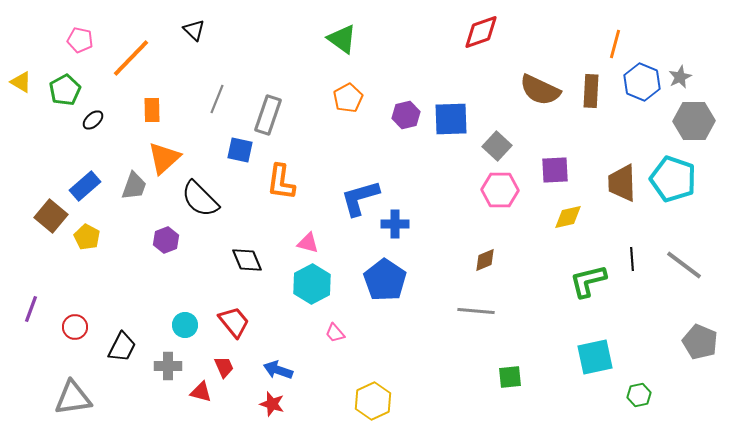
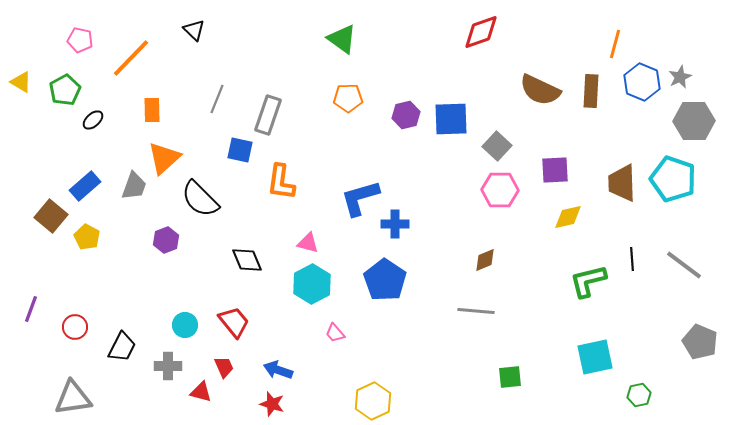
orange pentagon at (348, 98): rotated 28 degrees clockwise
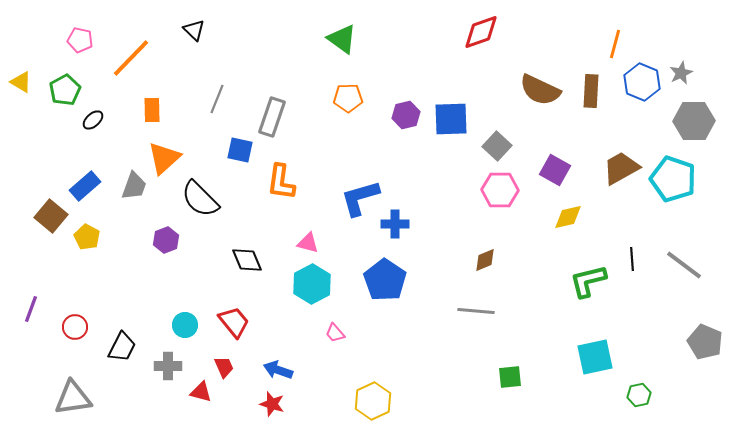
gray star at (680, 77): moved 1 px right, 4 px up
gray rectangle at (268, 115): moved 4 px right, 2 px down
purple square at (555, 170): rotated 32 degrees clockwise
brown trapezoid at (622, 183): moved 1 px left, 15 px up; rotated 63 degrees clockwise
gray pentagon at (700, 342): moved 5 px right
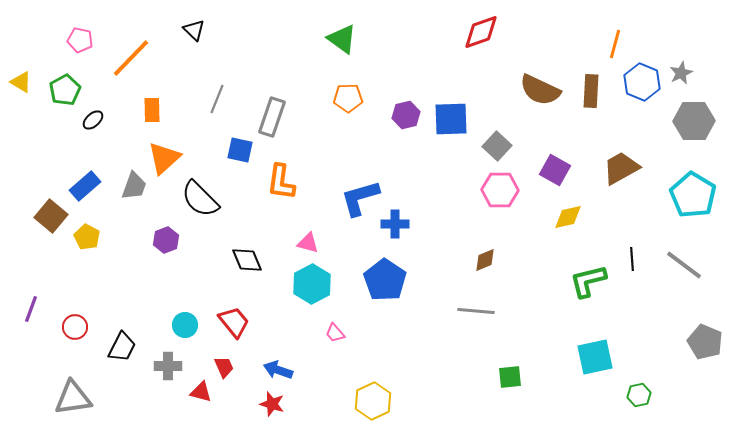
cyan pentagon at (673, 179): moved 20 px right, 16 px down; rotated 12 degrees clockwise
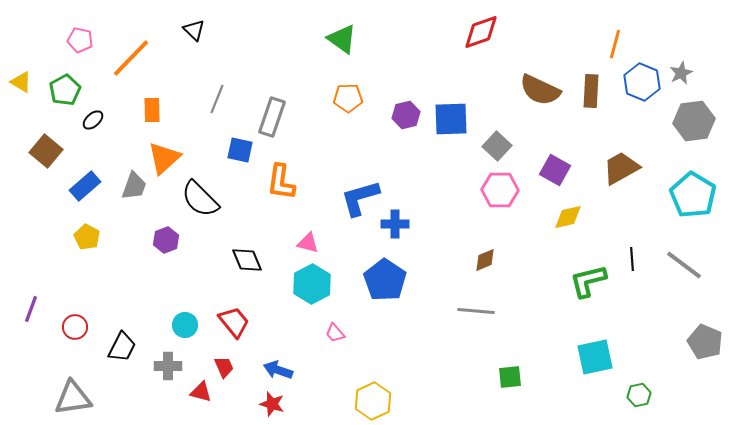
gray hexagon at (694, 121): rotated 6 degrees counterclockwise
brown square at (51, 216): moved 5 px left, 65 px up
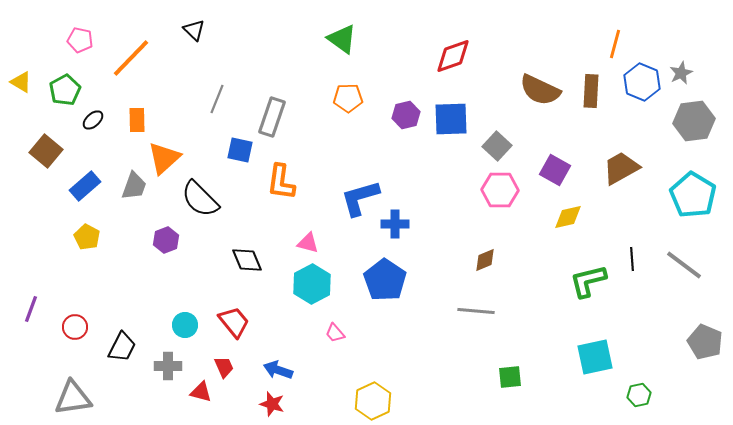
red diamond at (481, 32): moved 28 px left, 24 px down
orange rectangle at (152, 110): moved 15 px left, 10 px down
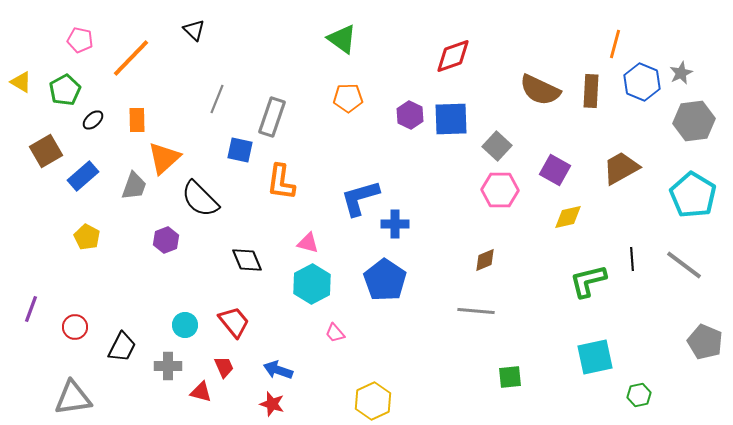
purple hexagon at (406, 115): moved 4 px right; rotated 20 degrees counterclockwise
brown square at (46, 151): rotated 20 degrees clockwise
blue rectangle at (85, 186): moved 2 px left, 10 px up
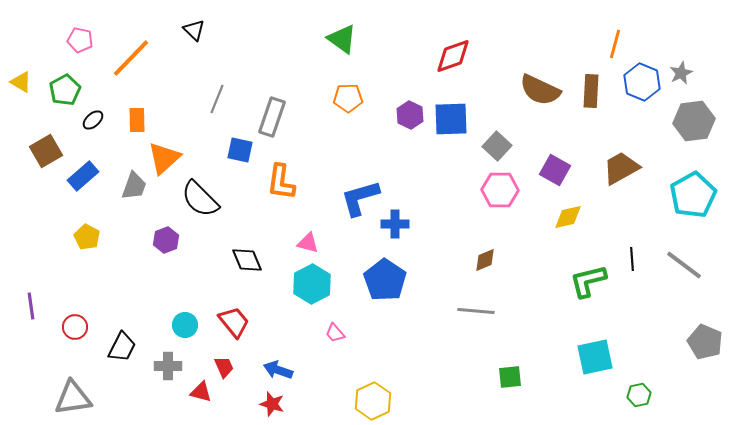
cyan pentagon at (693, 195): rotated 12 degrees clockwise
purple line at (31, 309): moved 3 px up; rotated 28 degrees counterclockwise
